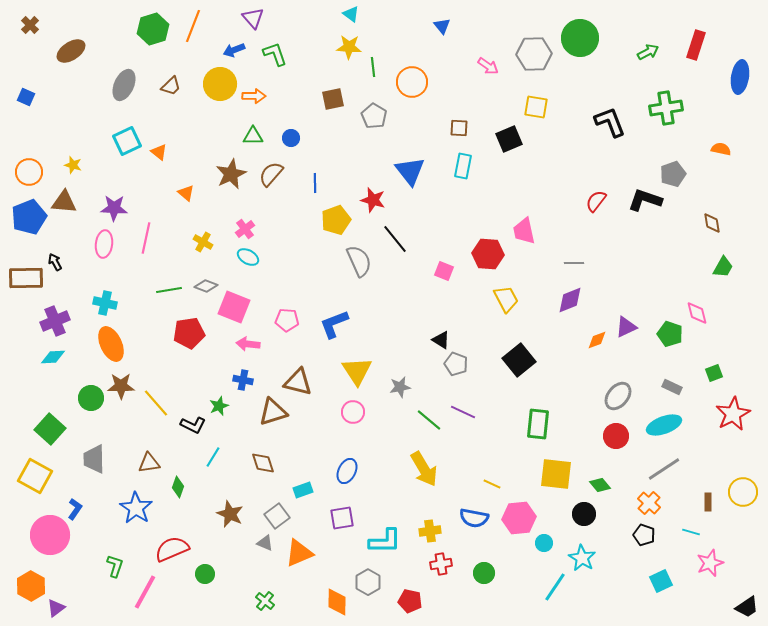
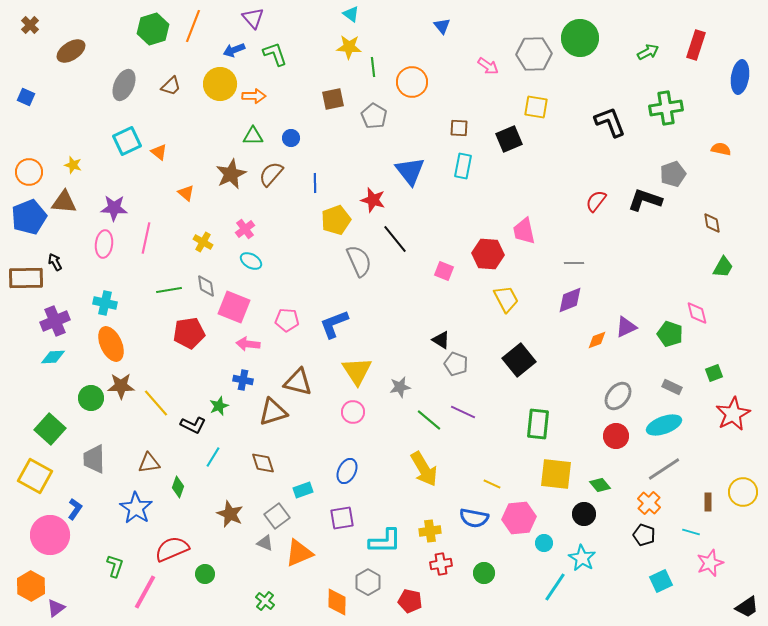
cyan ellipse at (248, 257): moved 3 px right, 4 px down
gray diamond at (206, 286): rotated 60 degrees clockwise
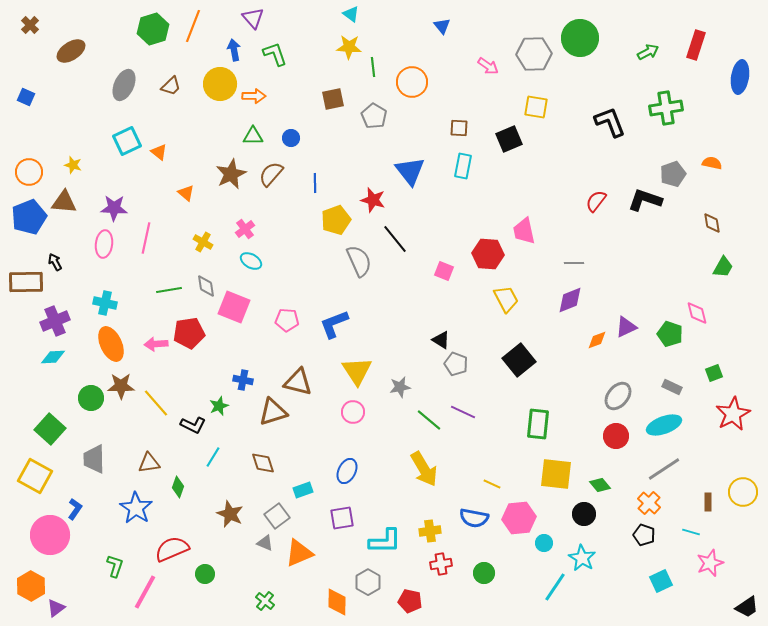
blue arrow at (234, 50): rotated 100 degrees clockwise
orange semicircle at (721, 149): moved 9 px left, 14 px down
brown rectangle at (26, 278): moved 4 px down
pink arrow at (248, 344): moved 92 px left; rotated 10 degrees counterclockwise
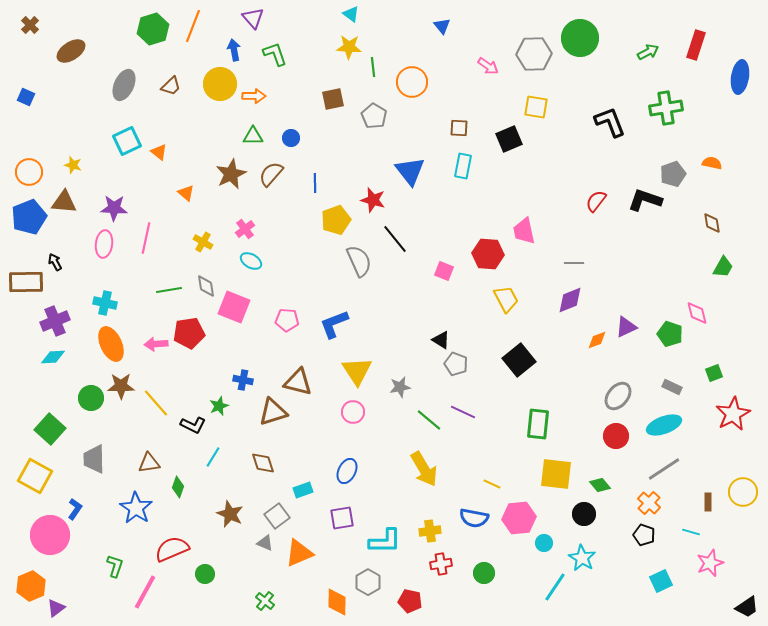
orange hexagon at (31, 586): rotated 8 degrees clockwise
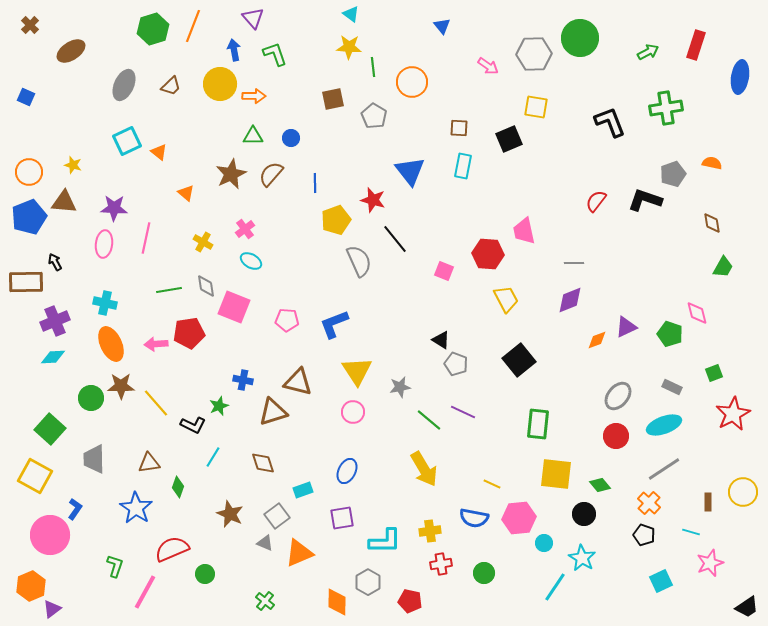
purple triangle at (56, 608): moved 4 px left, 1 px down
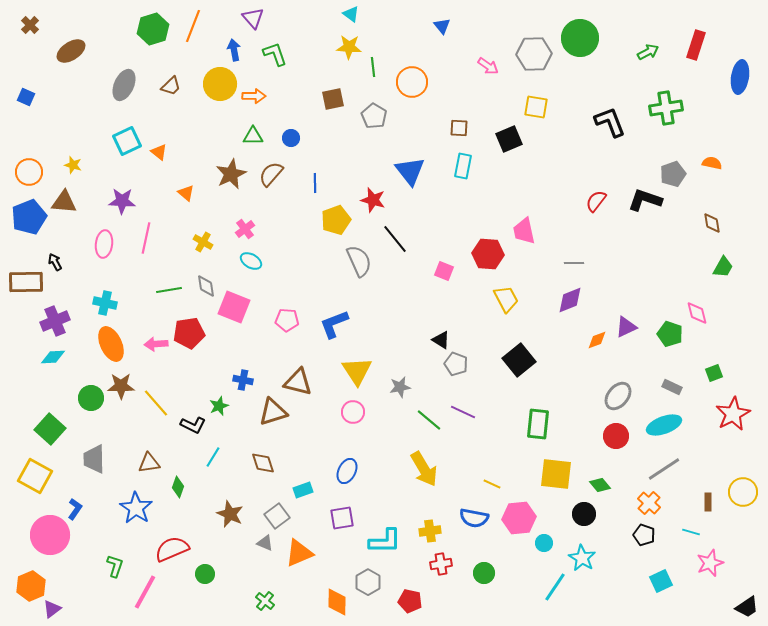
purple star at (114, 208): moved 8 px right, 7 px up
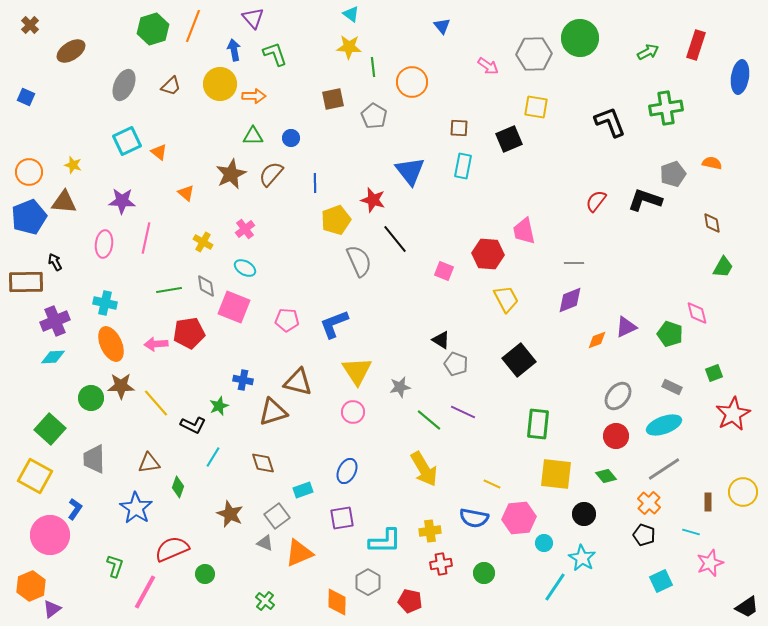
cyan ellipse at (251, 261): moved 6 px left, 7 px down
green diamond at (600, 485): moved 6 px right, 9 px up
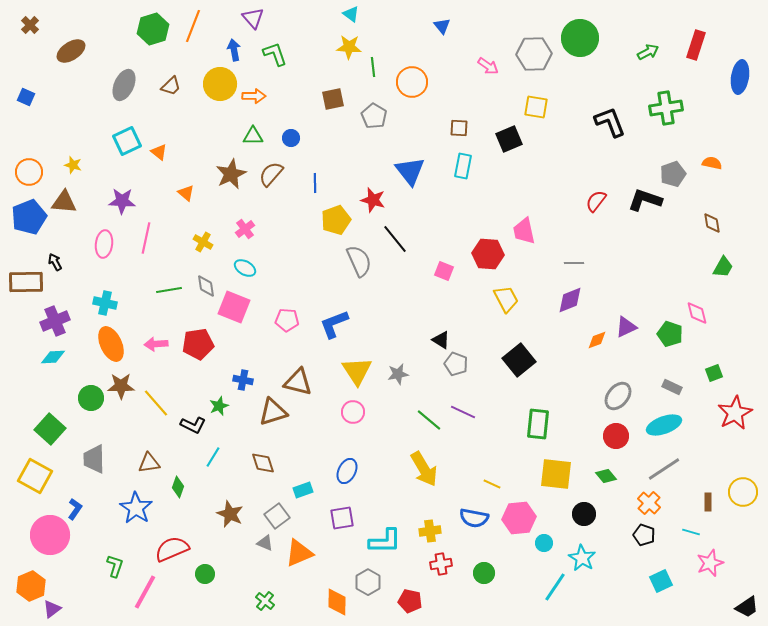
red pentagon at (189, 333): moved 9 px right, 11 px down
gray star at (400, 387): moved 2 px left, 13 px up
red star at (733, 414): moved 2 px right, 1 px up
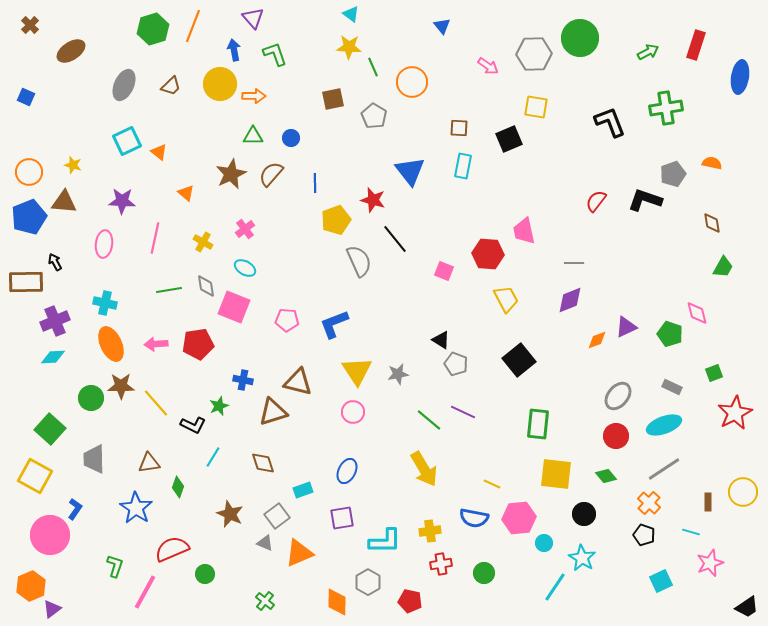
green line at (373, 67): rotated 18 degrees counterclockwise
pink line at (146, 238): moved 9 px right
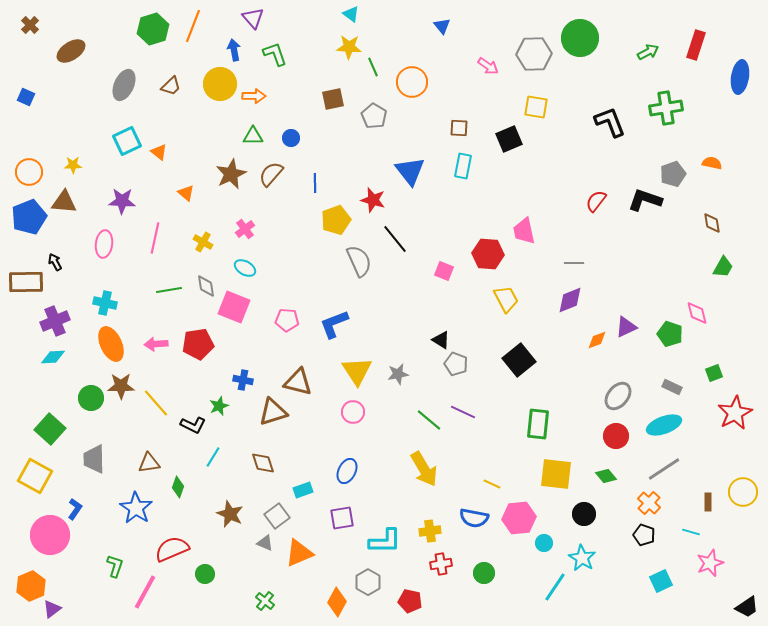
yellow star at (73, 165): rotated 18 degrees counterclockwise
orange diamond at (337, 602): rotated 28 degrees clockwise
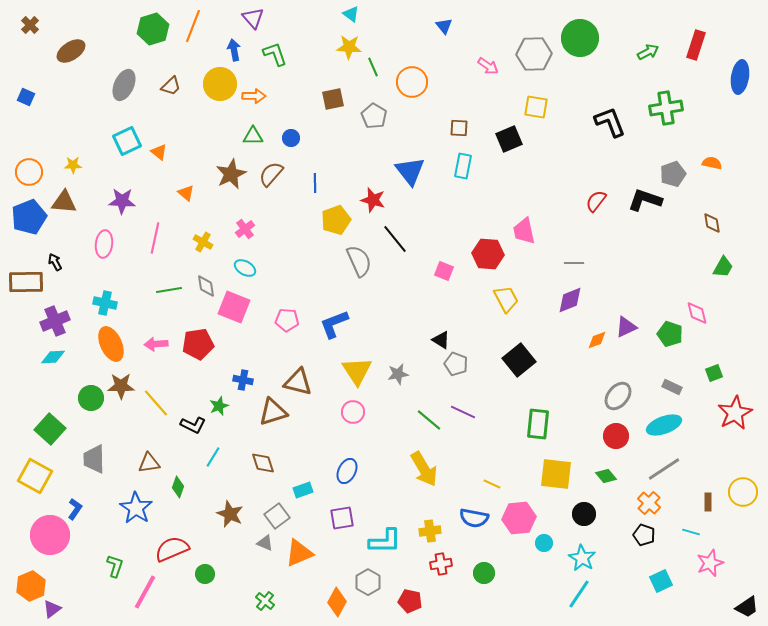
blue triangle at (442, 26): moved 2 px right
cyan line at (555, 587): moved 24 px right, 7 px down
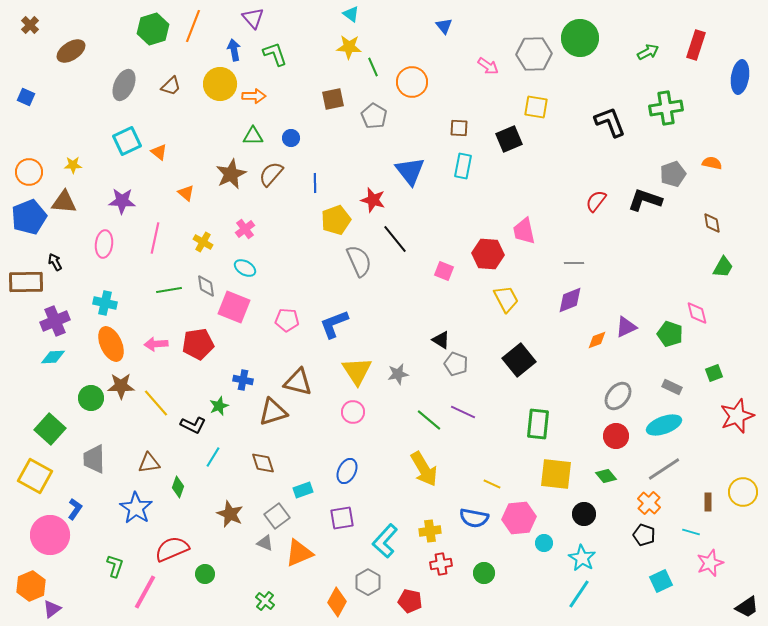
red star at (735, 413): moved 2 px right, 3 px down; rotated 8 degrees clockwise
cyan L-shape at (385, 541): rotated 132 degrees clockwise
